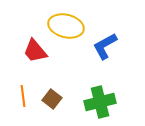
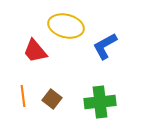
green cross: rotated 8 degrees clockwise
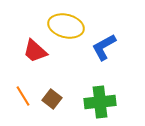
blue L-shape: moved 1 px left, 1 px down
red trapezoid: rotated 8 degrees counterclockwise
orange line: rotated 25 degrees counterclockwise
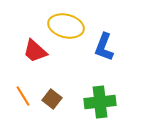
blue L-shape: rotated 40 degrees counterclockwise
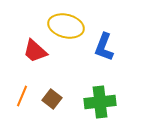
orange line: moved 1 px left; rotated 55 degrees clockwise
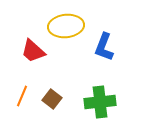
yellow ellipse: rotated 20 degrees counterclockwise
red trapezoid: moved 2 px left
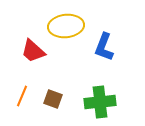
brown square: moved 1 px right; rotated 18 degrees counterclockwise
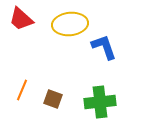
yellow ellipse: moved 4 px right, 2 px up
blue L-shape: rotated 140 degrees clockwise
red trapezoid: moved 12 px left, 32 px up
orange line: moved 6 px up
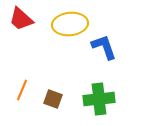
green cross: moved 1 px left, 3 px up
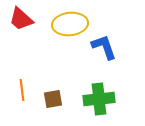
orange line: rotated 30 degrees counterclockwise
brown square: rotated 30 degrees counterclockwise
